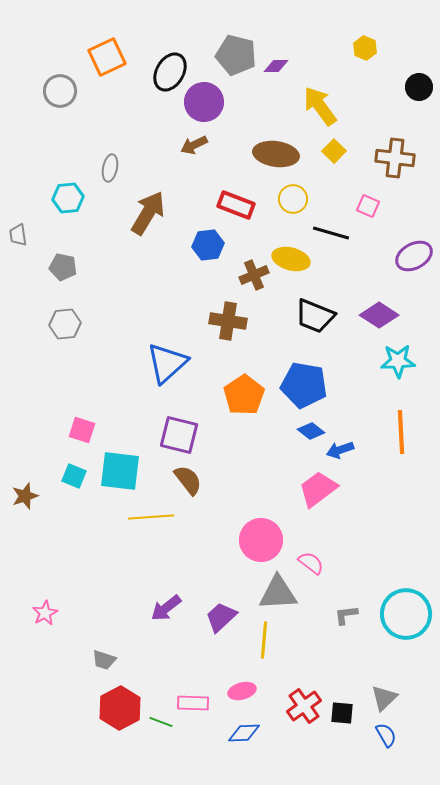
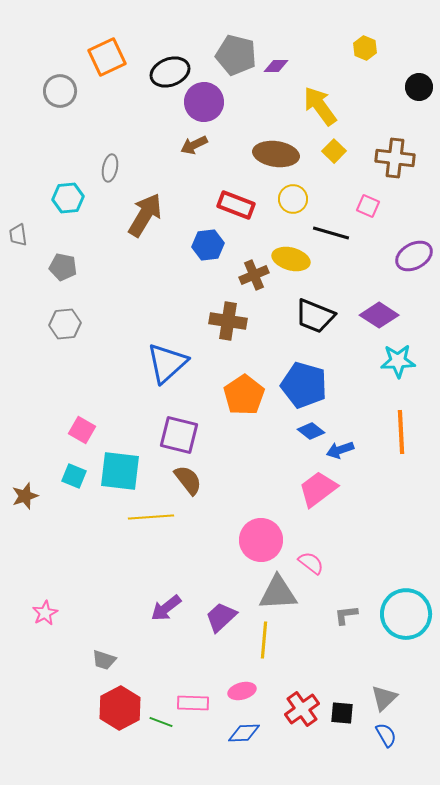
black ellipse at (170, 72): rotated 39 degrees clockwise
brown arrow at (148, 213): moved 3 px left, 2 px down
blue pentagon at (304, 385): rotated 6 degrees clockwise
pink square at (82, 430): rotated 12 degrees clockwise
red cross at (304, 706): moved 2 px left, 3 px down
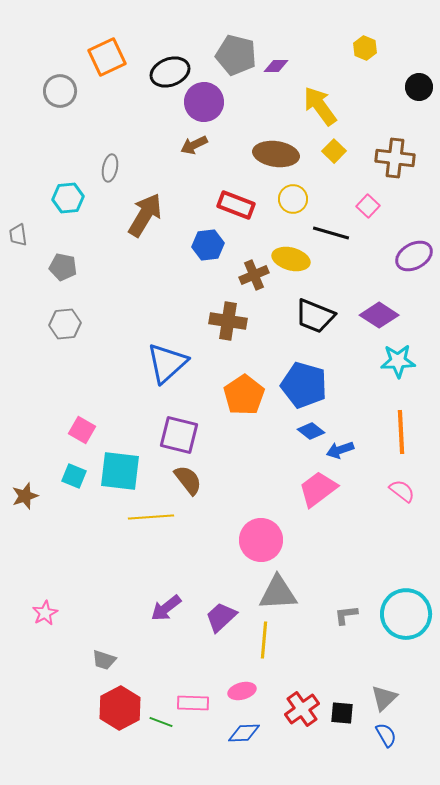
pink square at (368, 206): rotated 20 degrees clockwise
pink semicircle at (311, 563): moved 91 px right, 72 px up
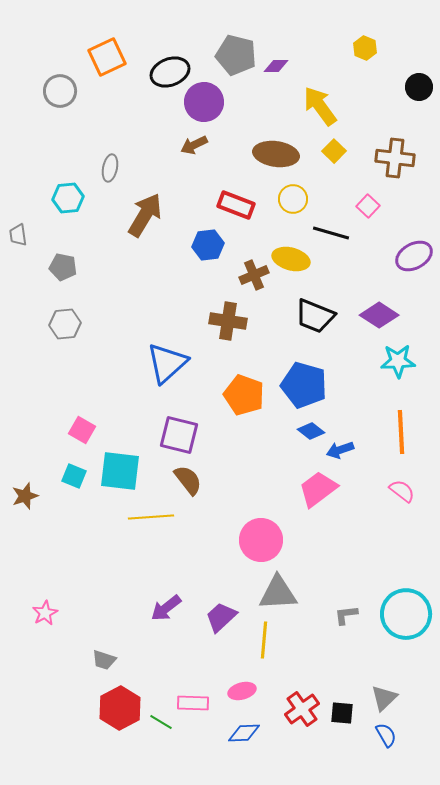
orange pentagon at (244, 395): rotated 18 degrees counterclockwise
green line at (161, 722): rotated 10 degrees clockwise
